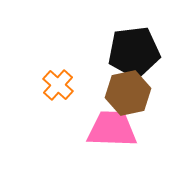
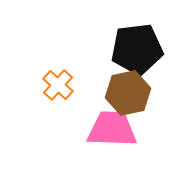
black pentagon: moved 3 px right, 3 px up
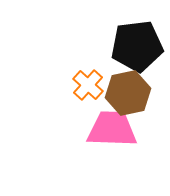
black pentagon: moved 3 px up
orange cross: moved 30 px right
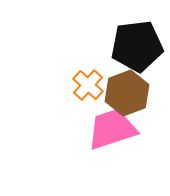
brown hexagon: moved 1 px left; rotated 9 degrees counterclockwise
pink trapezoid: rotated 20 degrees counterclockwise
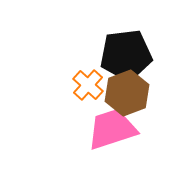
black pentagon: moved 11 px left, 9 px down
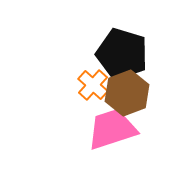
black pentagon: moved 4 px left, 1 px up; rotated 24 degrees clockwise
orange cross: moved 5 px right
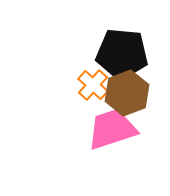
black pentagon: rotated 12 degrees counterclockwise
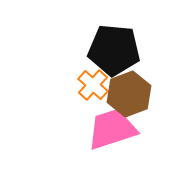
black pentagon: moved 8 px left, 4 px up
brown hexagon: moved 2 px right, 1 px down
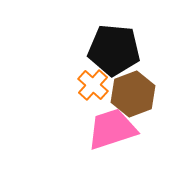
brown hexagon: moved 4 px right
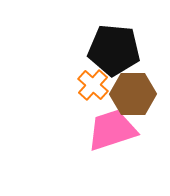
brown hexagon: rotated 21 degrees clockwise
pink trapezoid: moved 1 px down
